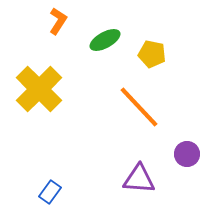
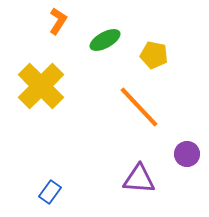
yellow pentagon: moved 2 px right, 1 px down
yellow cross: moved 2 px right, 3 px up
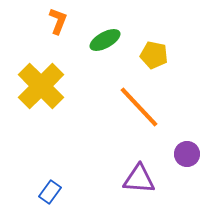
orange L-shape: rotated 12 degrees counterclockwise
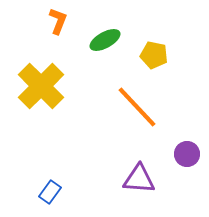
orange line: moved 2 px left
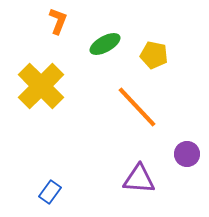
green ellipse: moved 4 px down
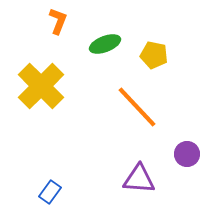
green ellipse: rotated 8 degrees clockwise
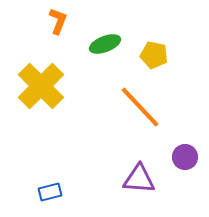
orange line: moved 3 px right
purple circle: moved 2 px left, 3 px down
blue rectangle: rotated 40 degrees clockwise
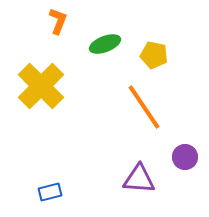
orange line: moved 4 px right; rotated 9 degrees clockwise
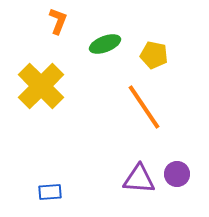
purple circle: moved 8 px left, 17 px down
blue rectangle: rotated 10 degrees clockwise
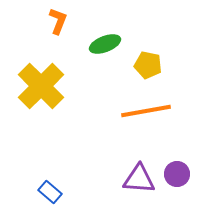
yellow pentagon: moved 6 px left, 10 px down
orange line: moved 2 px right, 4 px down; rotated 66 degrees counterclockwise
blue rectangle: rotated 45 degrees clockwise
